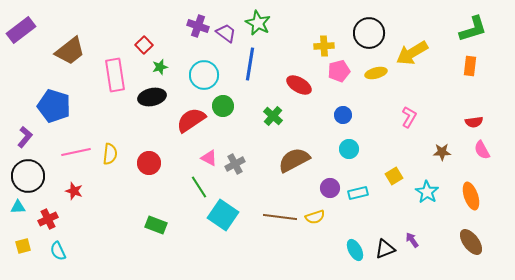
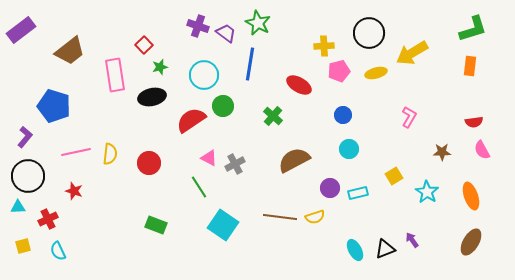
cyan square at (223, 215): moved 10 px down
brown ellipse at (471, 242): rotated 68 degrees clockwise
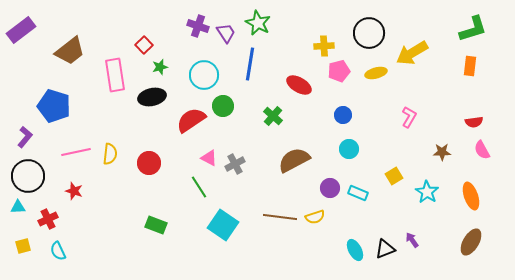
purple trapezoid at (226, 33): rotated 20 degrees clockwise
cyan rectangle at (358, 193): rotated 36 degrees clockwise
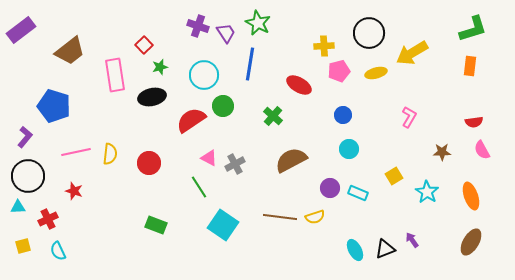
brown semicircle at (294, 160): moved 3 px left
